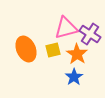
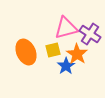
orange ellipse: moved 3 px down
blue star: moved 8 px left, 11 px up
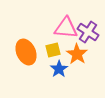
pink triangle: rotated 20 degrees clockwise
purple cross: moved 2 px left, 2 px up
blue star: moved 7 px left, 3 px down
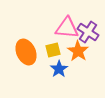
pink triangle: moved 1 px right
orange star: moved 1 px right, 3 px up
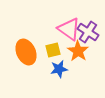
pink triangle: moved 2 px right, 1 px down; rotated 30 degrees clockwise
blue star: rotated 24 degrees clockwise
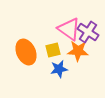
orange star: rotated 30 degrees counterclockwise
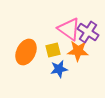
orange ellipse: rotated 50 degrees clockwise
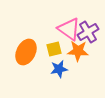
purple cross: rotated 25 degrees clockwise
yellow square: moved 1 px right, 1 px up
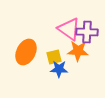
purple cross: moved 1 px left; rotated 35 degrees clockwise
yellow square: moved 8 px down
blue star: rotated 12 degrees clockwise
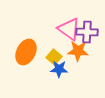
yellow square: rotated 35 degrees counterclockwise
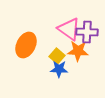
orange ellipse: moved 7 px up
yellow square: moved 3 px right, 1 px up
